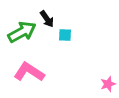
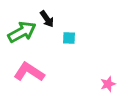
cyan square: moved 4 px right, 3 px down
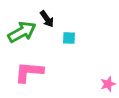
pink L-shape: rotated 28 degrees counterclockwise
